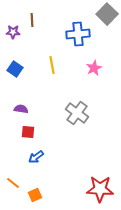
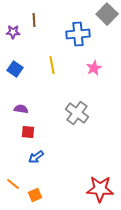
brown line: moved 2 px right
orange line: moved 1 px down
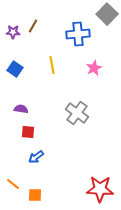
brown line: moved 1 px left, 6 px down; rotated 32 degrees clockwise
orange square: rotated 24 degrees clockwise
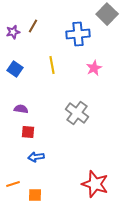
purple star: rotated 16 degrees counterclockwise
blue arrow: rotated 28 degrees clockwise
orange line: rotated 56 degrees counterclockwise
red star: moved 5 px left, 5 px up; rotated 16 degrees clockwise
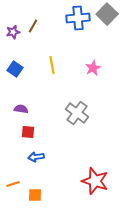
blue cross: moved 16 px up
pink star: moved 1 px left
red star: moved 3 px up
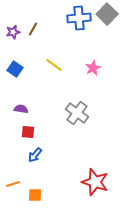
blue cross: moved 1 px right
brown line: moved 3 px down
yellow line: moved 2 px right; rotated 42 degrees counterclockwise
blue arrow: moved 1 px left, 2 px up; rotated 42 degrees counterclockwise
red star: moved 1 px down
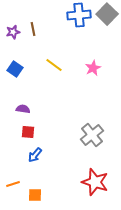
blue cross: moved 3 px up
brown line: rotated 40 degrees counterclockwise
purple semicircle: moved 2 px right
gray cross: moved 15 px right, 22 px down; rotated 15 degrees clockwise
